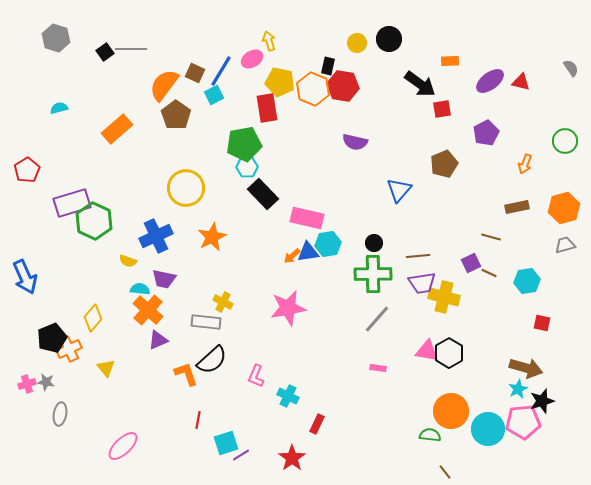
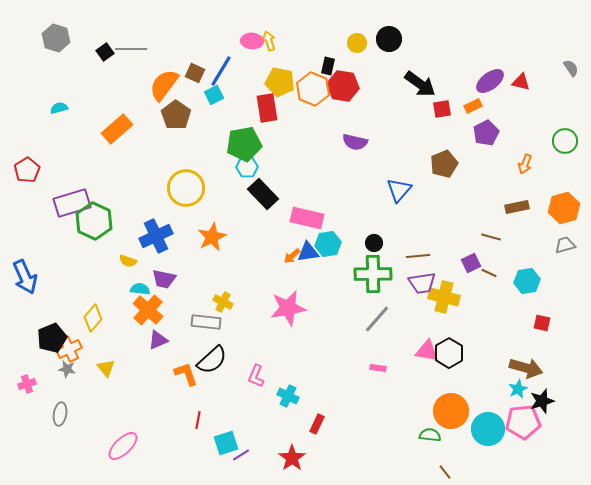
pink ellipse at (252, 59): moved 18 px up; rotated 35 degrees clockwise
orange rectangle at (450, 61): moved 23 px right, 45 px down; rotated 24 degrees counterclockwise
gray star at (46, 382): moved 21 px right, 13 px up
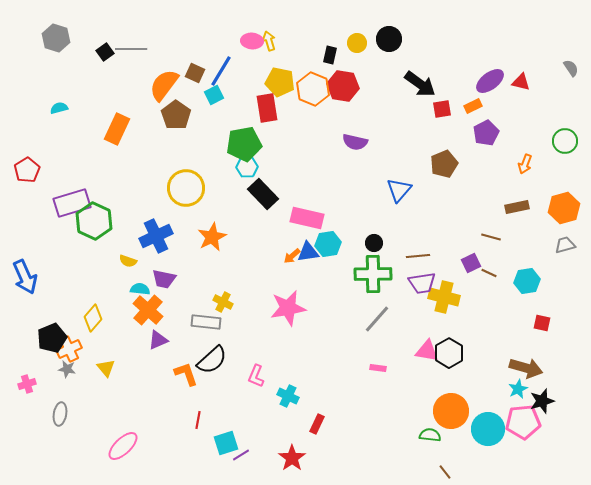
black rectangle at (328, 66): moved 2 px right, 11 px up
orange rectangle at (117, 129): rotated 24 degrees counterclockwise
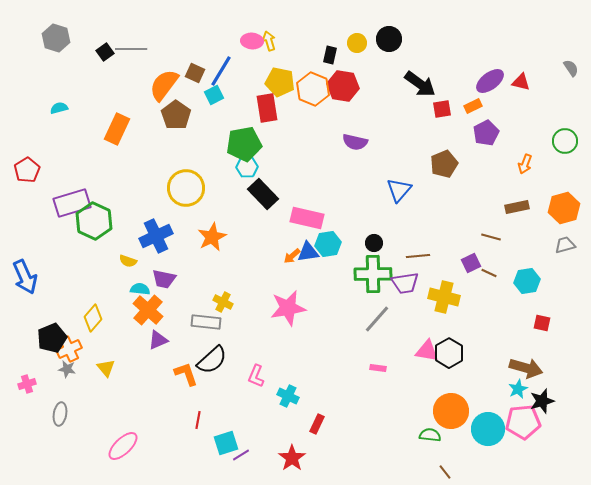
purple trapezoid at (422, 283): moved 17 px left
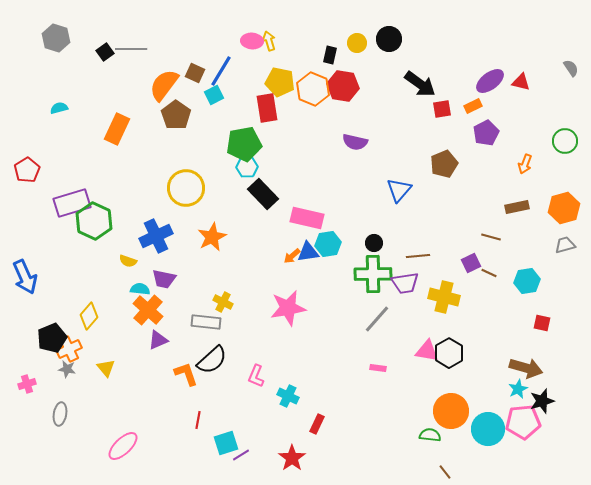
yellow diamond at (93, 318): moved 4 px left, 2 px up
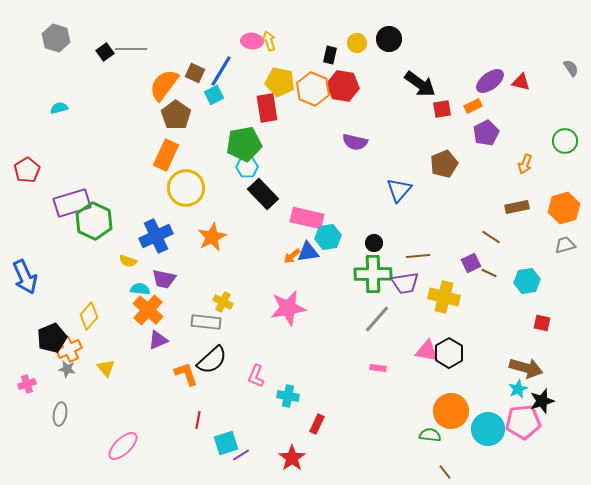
orange rectangle at (117, 129): moved 49 px right, 26 px down
brown line at (491, 237): rotated 18 degrees clockwise
cyan hexagon at (328, 244): moved 7 px up
cyan cross at (288, 396): rotated 15 degrees counterclockwise
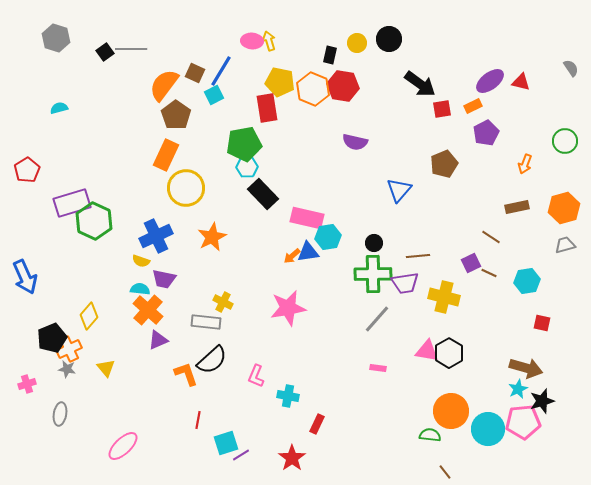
yellow semicircle at (128, 261): moved 13 px right
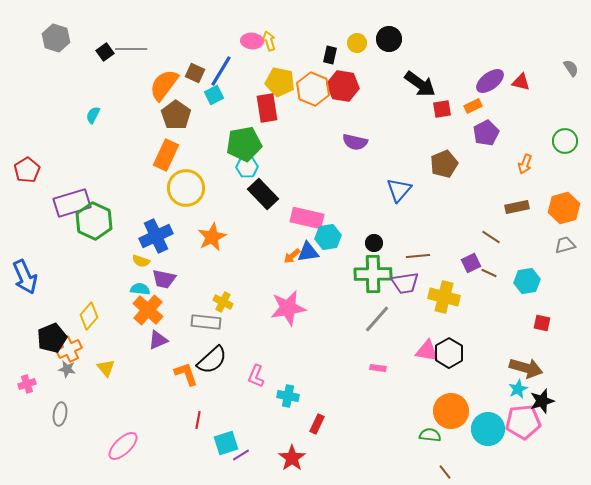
cyan semicircle at (59, 108): moved 34 px right, 7 px down; rotated 48 degrees counterclockwise
